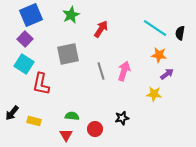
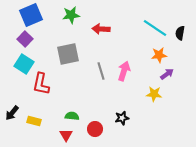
green star: rotated 18 degrees clockwise
red arrow: rotated 120 degrees counterclockwise
orange star: rotated 14 degrees counterclockwise
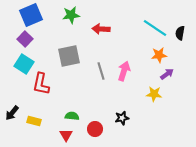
gray square: moved 1 px right, 2 px down
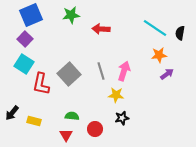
gray square: moved 18 px down; rotated 30 degrees counterclockwise
yellow star: moved 38 px left, 1 px down
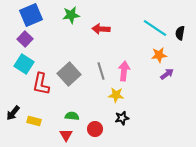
pink arrow: rotated 12 degrees counterclockwise
black arrow: moved 1 px right
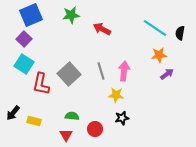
red arrow: moved 1 px right; rotated 24 degrees clockwise
purple square: moved 1 px left
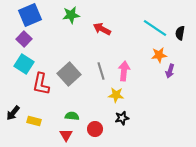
blue square: moved 1 px left
purple arrow: moved 3 px right, 3 px up; rotated 144 degrees clockwise
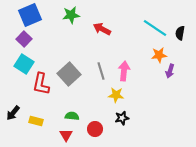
yellow rectangle: moved 2 px right
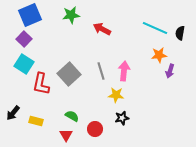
cyan line: rotated 10 degrees counterclockwise
green semicircle: rotated 24 degrees clockwise
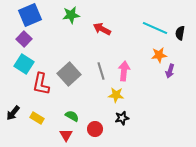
yellow rectangle: moved 1 px right, 3 px up; rotated 16 degrees clockwise
